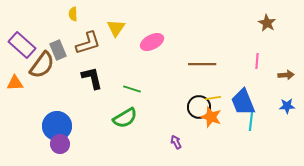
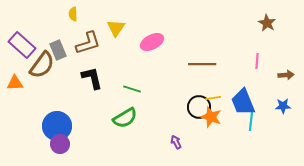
blue star: moved 4 px left
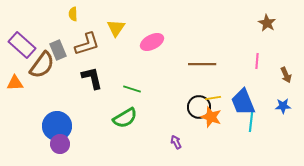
brown L-shape: moved 1 px left, 1 px down
brown arrow: rotated 70 degrees clockwise
cyan line: moved 1 px down
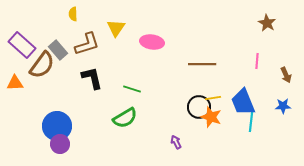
pink ellipse: rotated 35 degrees clockwise
gray rectangle: rotated 18 degrees counterclockwise
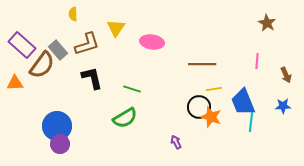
yellow line: moved 1 px right, 9 px up
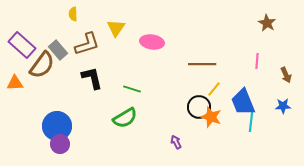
yellow line: rotated 42 degrees counterclockwise
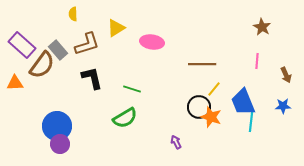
brown star: moved 5 px left, 4 px down
yellow triangle: rotated 24 degrees clockwise
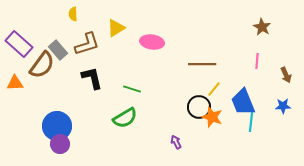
purple rectangle: moved 3 px left, 1 px up
orange star: moved 1 px right
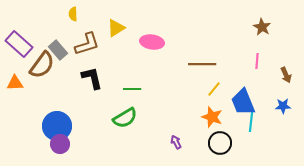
green line: rotated 18 degrees counterclockwise
black circle: moved 21 px right, 36 px down
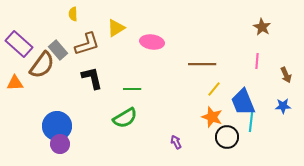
black circle: moved 7 px right, 6 px up
